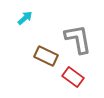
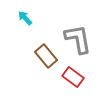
cyan arrow: rotated 91 degrees counterclockwise
brown rectangle: rotated 25 degrees clockwise
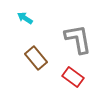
cyan arrow: rotated 14 degrees counterclockwise
brown rectangle: moved 10 px left, 2 px down
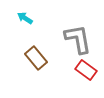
red rectangle: moved 13 px right, 7 px up
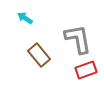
brown rectangle: moved 3 px right, 3 px up
red rectangle: rotated 55 degrees counterclockwise
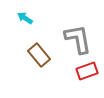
red rectangle: moved 1 px right, 1 px down
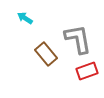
brown rectangle: moved 7 px right, 1 px up
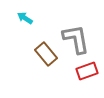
gray L-shape: moved 2 px left
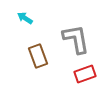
brown rectangle: moved 8 px left, 2 px down; rotated 20 degrees clockwise
red rectangle: moved 2 px left, 3 px down
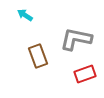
cyan arrow: moved 3 px up
gray L-shape: rotated 68 degrees counterclockwise
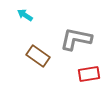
brown rectangle: rotated 35 degrees counterclockwise
red rectangle: moved 4 px right; rotated 10 degrees clockwise
